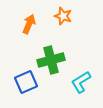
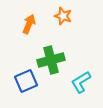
blue square: moved 1 px up
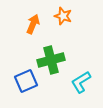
orange arrow: moved 4 px right
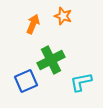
green cross: rotated 12 degrees counterclockwise
cyan L-shape: rotated 20 degrees clockwise
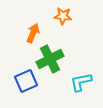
orange star: rotated 12 degrees counterclockwise
orange arrow: moved 9 px down
green cross: moved 1 px left, 1 px up
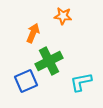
green cross: moved 1 px left, 2 px down
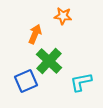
orange arrow: moved 2 px right, 1 px down
green cross: rotated 20 degrees counterclockwise
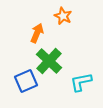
orange star: rotated 18 degrees clockwise
orange arrow: moved 2 px right, 1 px up
